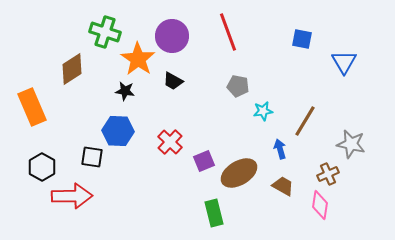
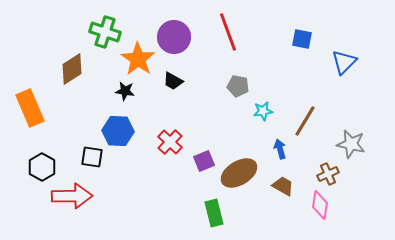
purple circle: moved 2 px right, 1 px down
blue triangle: rotated 16 degrees clockwise
orange rectangle: moved 2 px left, 1 px down
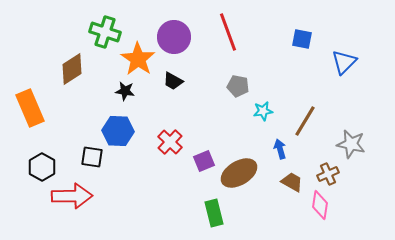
brown trapezoid: moved 9 px right, 4 px up
